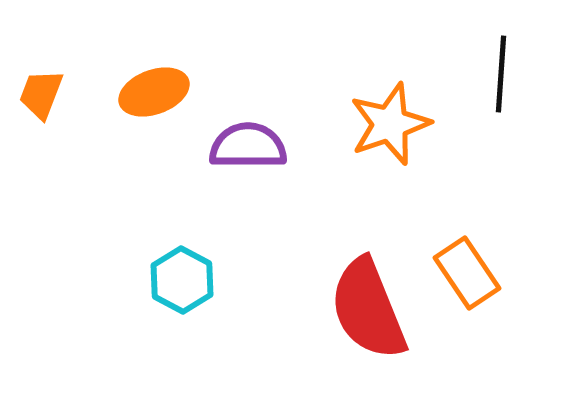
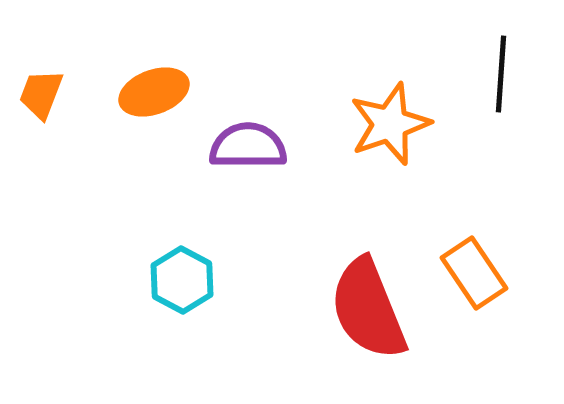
orange rectangle: moved 7 px right
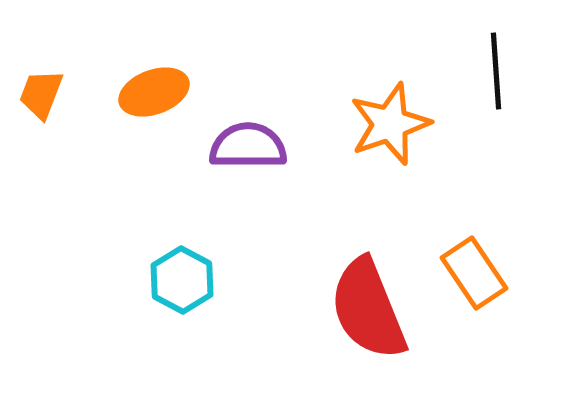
black line: moved 5 px left, 3 px up; rotated 8 degrees counterclockwise
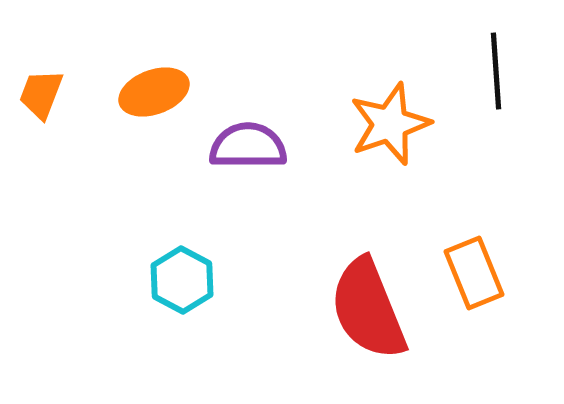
orange rectangle: rotated 12 degrees clockwise
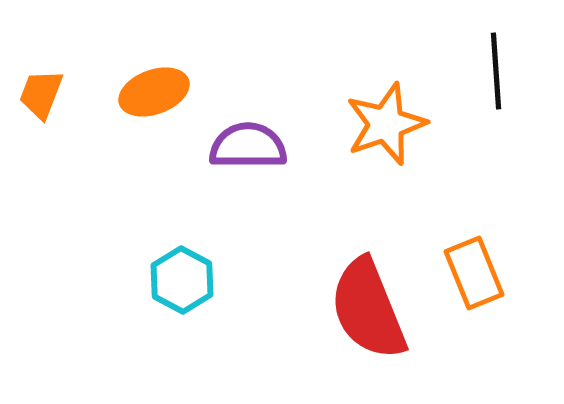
orange star: moved 4 px left
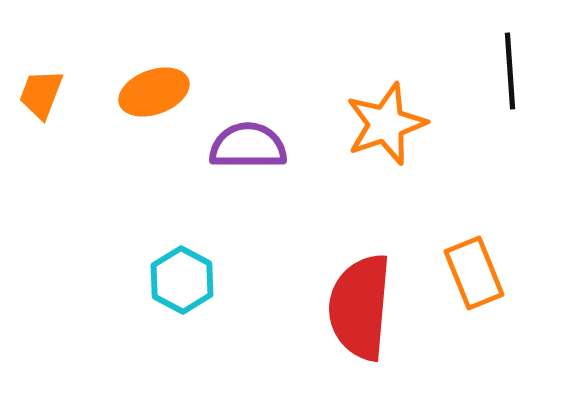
black line: moved 14 px right
red semicircle: moved 8 px left, 2 px up; rotated 27 degrees clockwise
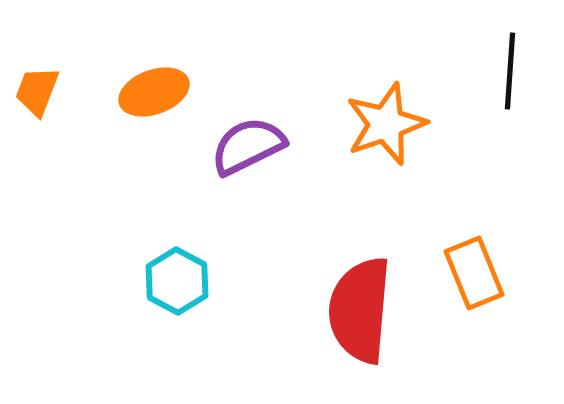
black line: rotated 8 degrees clockwise
orange trapezoid: moved 4 px left, 3 px up
purple semicircle: rotated 26 degrees counterclockwise
cyan hexagon: moved 5 px left, 1 px down
red semicircle: moved 3 px down
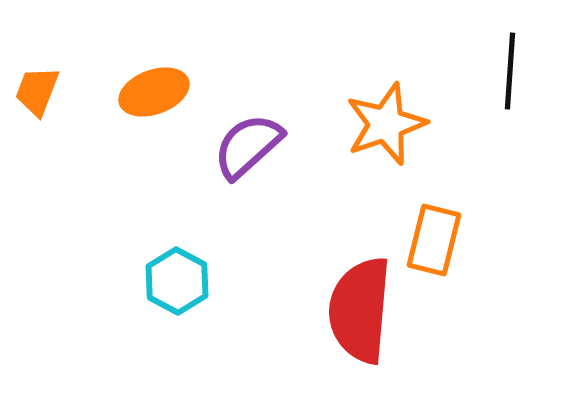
purple semicircle: rotated 16 degrees counterclockwise
orange rectangle: moved 40 px left, 33 px up; rotated 36 degrees clockwise
